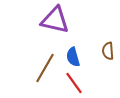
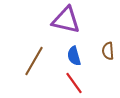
purple triangle: moved 11 px right
blue semicircle: moved 1 px right, 1 px up
brown line: moved 11 px left, 7 px up
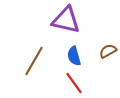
brown semicircle: rotated 66 degrees clockwise
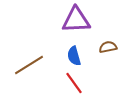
purple triangle: moved 10 px right; rotated 16 degrees counterclockwise
brown semicircle: moved 4 px up; rotated 18 degrees clockwise
brown line: moved 5 px left, 4 px down; rotated 28 degrees clockwise
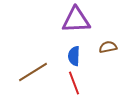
blue semicircle: rotated 18 degrees clockwise
brown line: moved 4 px right, 7 px down
red line: rotated 15 degrees clockwise
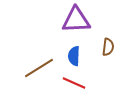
brown semicircle: rotated 108 degrees clockwise
brown line: moved 6 px right, 4 px up
red line: rotated 45 degrees counterclockwise
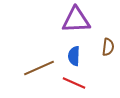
brown line: rotated 8 degrees clockwise
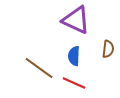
purple triangle: rotated 28 degrees clockwise
brown semicircle: moved 2 px down
brown line: rotated 60 degrees clockwise
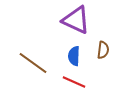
brown semicircle: moved 5 px left, 1 px down
brown line: moved 6 px left, 5 px up
red line: moved 1 px up
